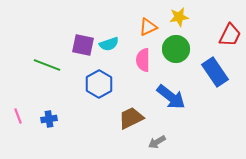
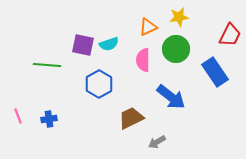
green line: rotated 16 degrees counterclockwise
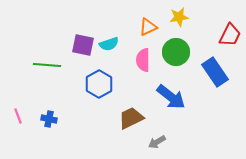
green circle: moved 3 px down
blue cross: rotated 21 degrees clockwise
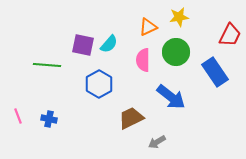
cyan semicircle: rotated 30 degrees counterclockwise
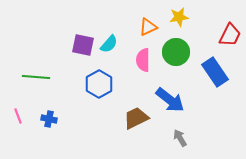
green line: moved 11 px left, 12 px down
blue arrow: moved 1 px left, 3 px down
brown trapezoid: moved 5 px right
gray arrow: moved 23 px right, 4 px up; rotated 90 degrees clockwise
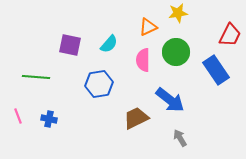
yellow star: moved 1 px left, 4 px up
purple square: moved 13 px left
blue rectangle: moved 1 px right, 2 px up
blue hexagon: rotated 20 degrees clockwise
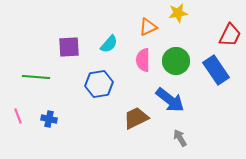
purple square: moved 1 px left, 2 px down; rotated 15 degrees counterclockwise
green circle: moved 9 px down
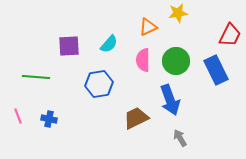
purple square: moved 1 px up
blue rectangle: rotated 8 degrees clockwise
blue arrow: rotated 32 degrees clockwise
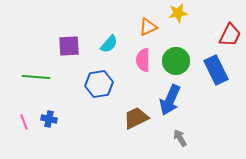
blue arrow: rotated 44 degrees clockwise
pink line: moved 6 px right, 6 px down
